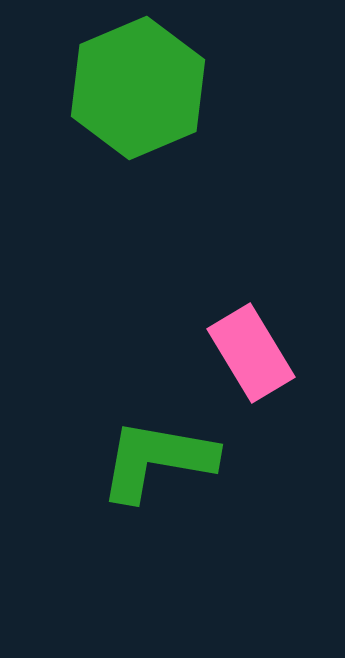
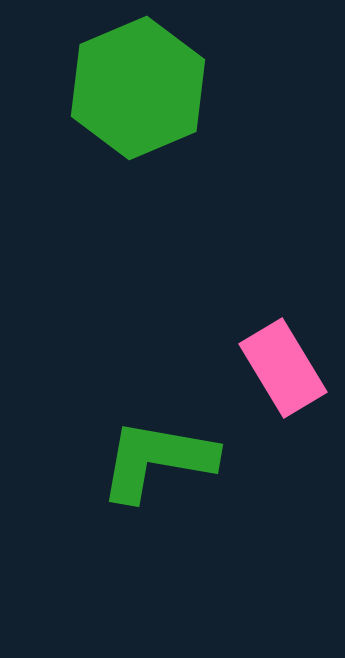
pink rectangle: moved 32 px right, 15 px down
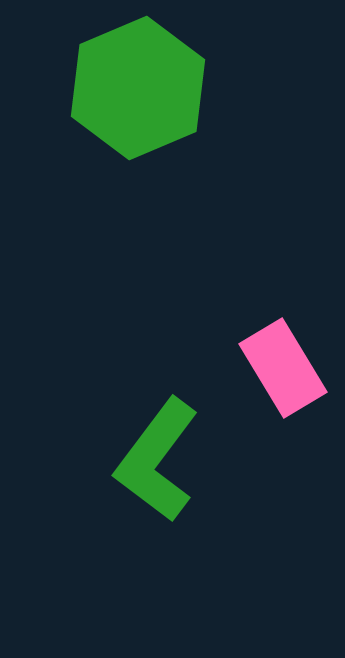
green L-shape: rotated 63 degrees counterclockwise
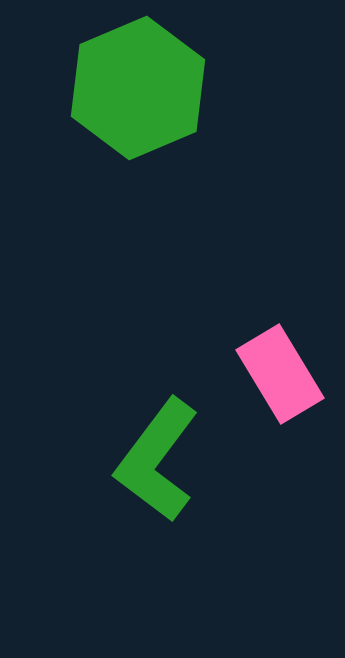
pink rectangle: moved 3 px left, 6 px down
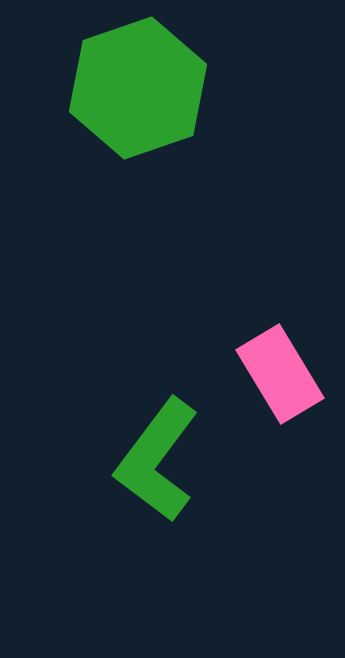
green hexagon: rotated 4 degrees clockwise
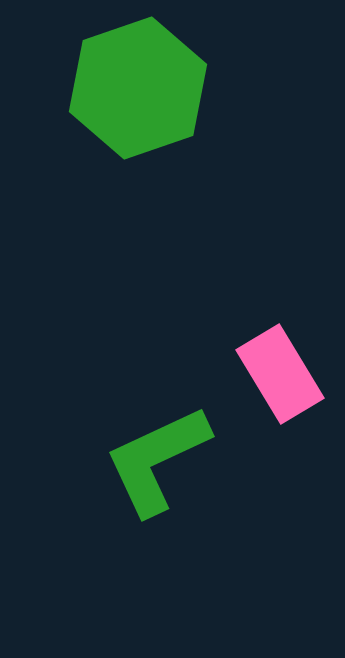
green L-shape: rotated 28 degrees clockwise
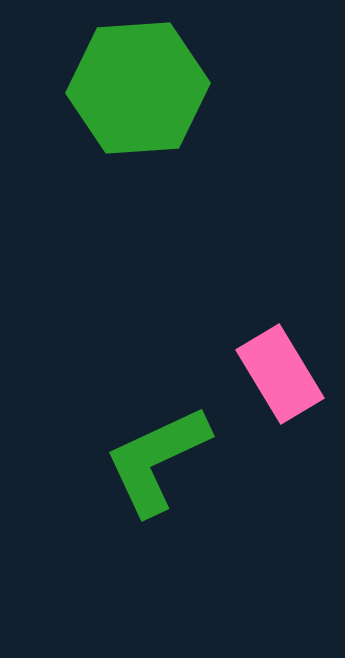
green hexagon: rotated 15 degrees clockwise
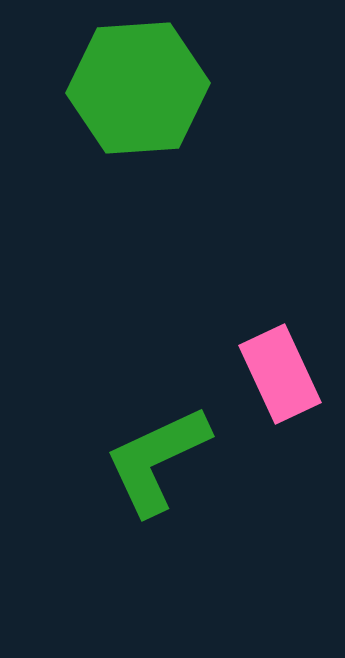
pink rectangle: rotated 6 degrees clockwise
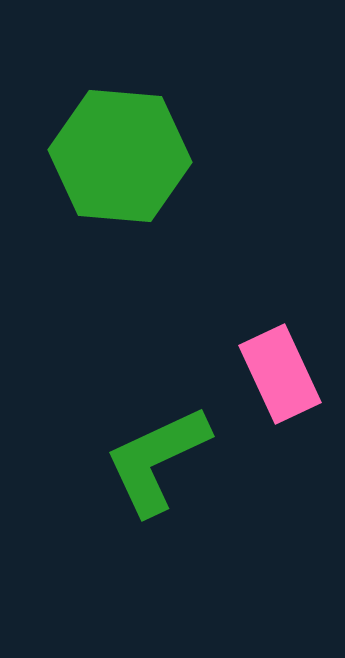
green hexagon: moved 18 px left, 68 px down; rotated 9 degrees clockwise
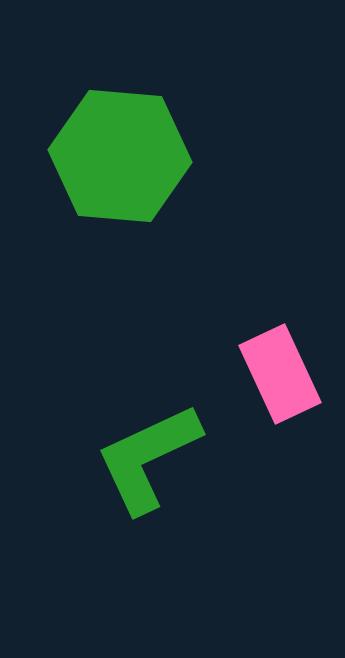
green L-shape: moved 9 px left, 2 px up
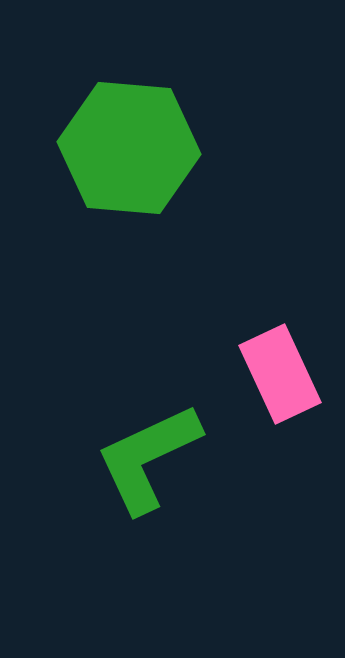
green hexagon: moved 9 px right, 8 px up
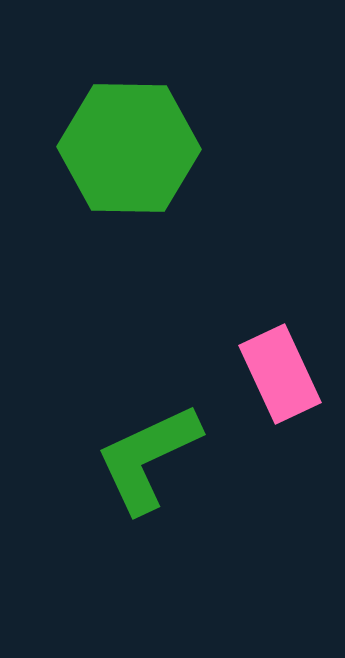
green hexagon: rotated 4 degrees counterclockwise
